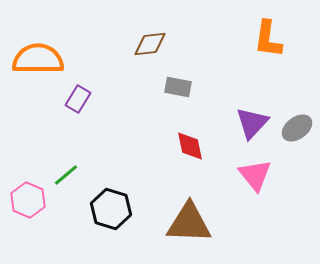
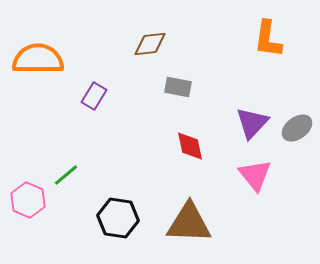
purple rectangle: moved 16 px right, 3 px up
black hexagon: moved 7 px right, 9 px down; rotated 9 degrees counterclockwise
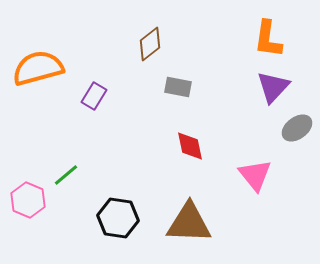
brown diamond: rotated 32 degrees counterclockwise
orange semicircle: moved 9 px down; rotated 15 degrees counterclockwise
purple triangle: moved 21 px right, 36 px up
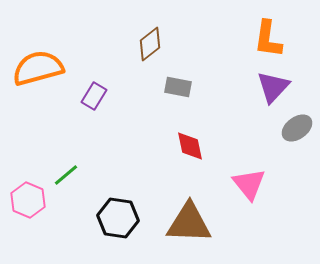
pink triangle: moved 6 px left, 9 px down
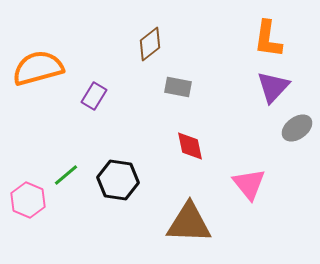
black hexagon: moved 38 px up
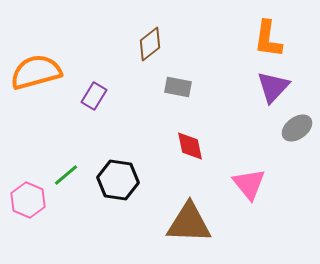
orange semicircle: moved 2 px left, 4 px down
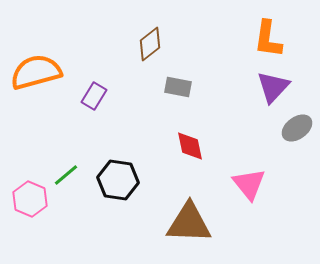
pink hexagon: moved 2 px right, 1 px up
